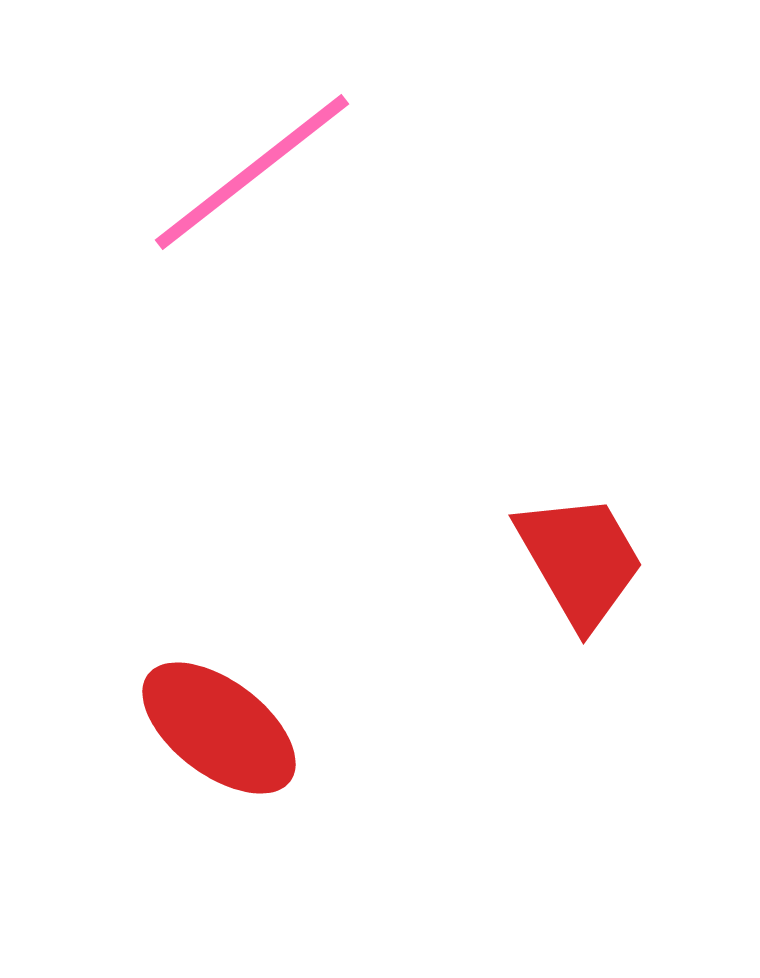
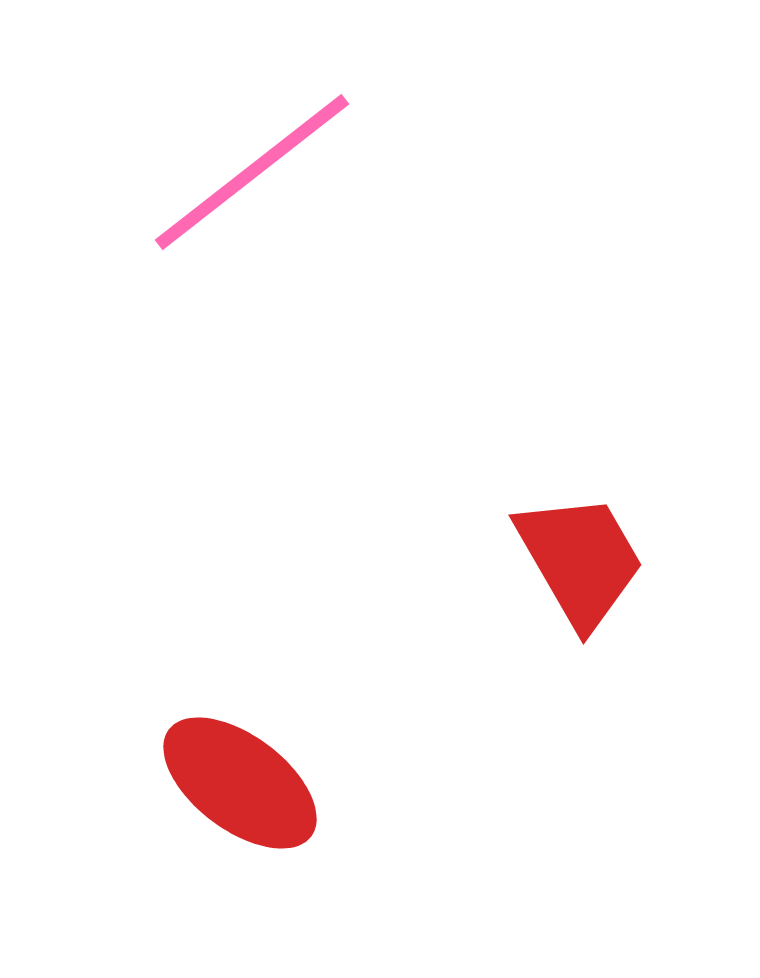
red ellipse: moved 21 px right, 55 px down
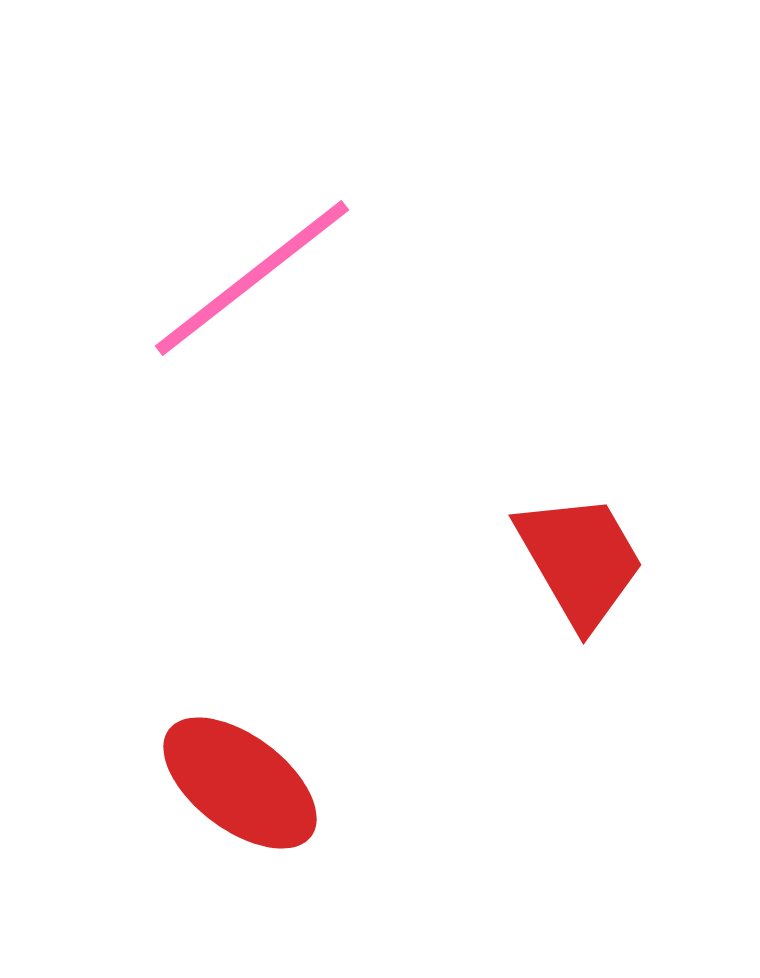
pink line: moved 106 px down
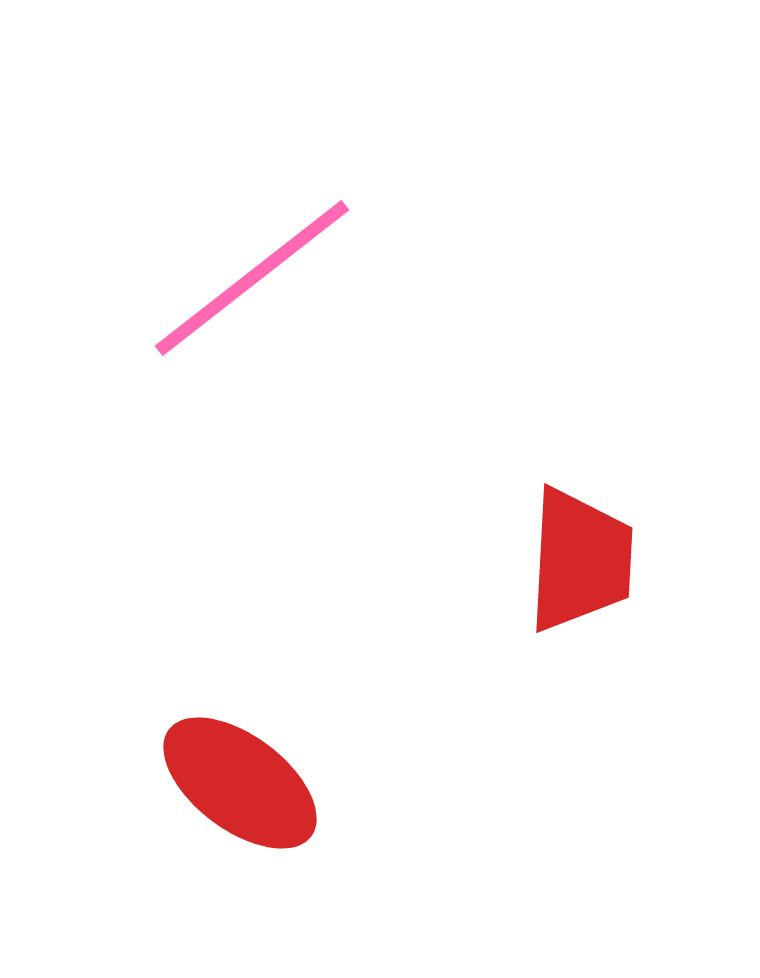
red trapezoid: rotated 33 degrees clockwise
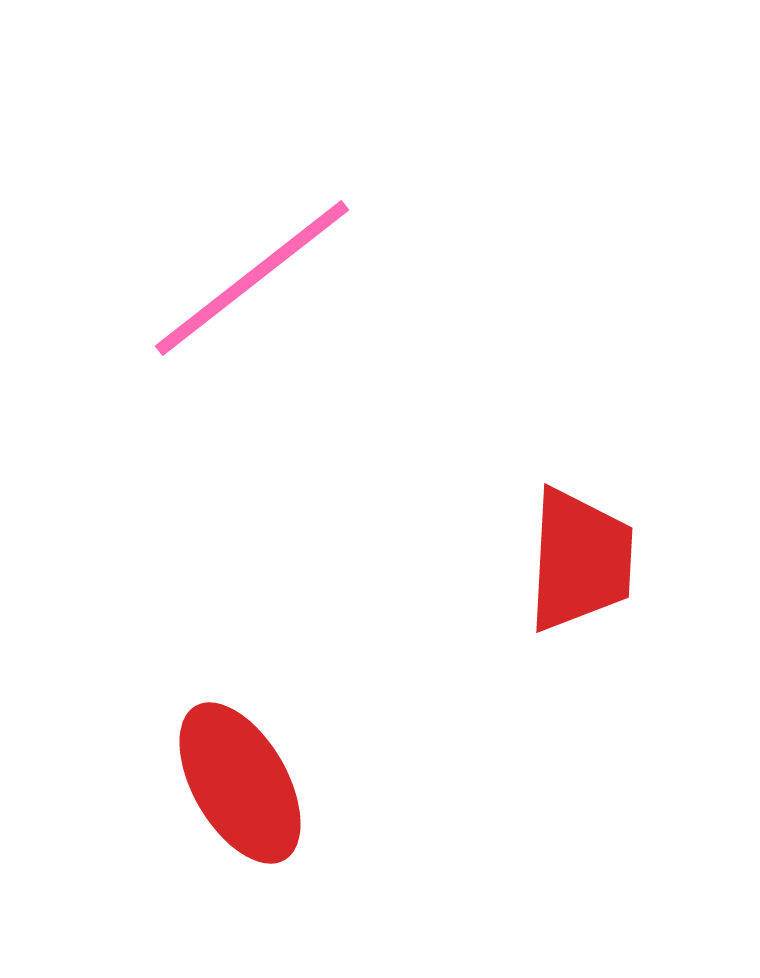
red ellipse: rotated 23 degrees clockwise
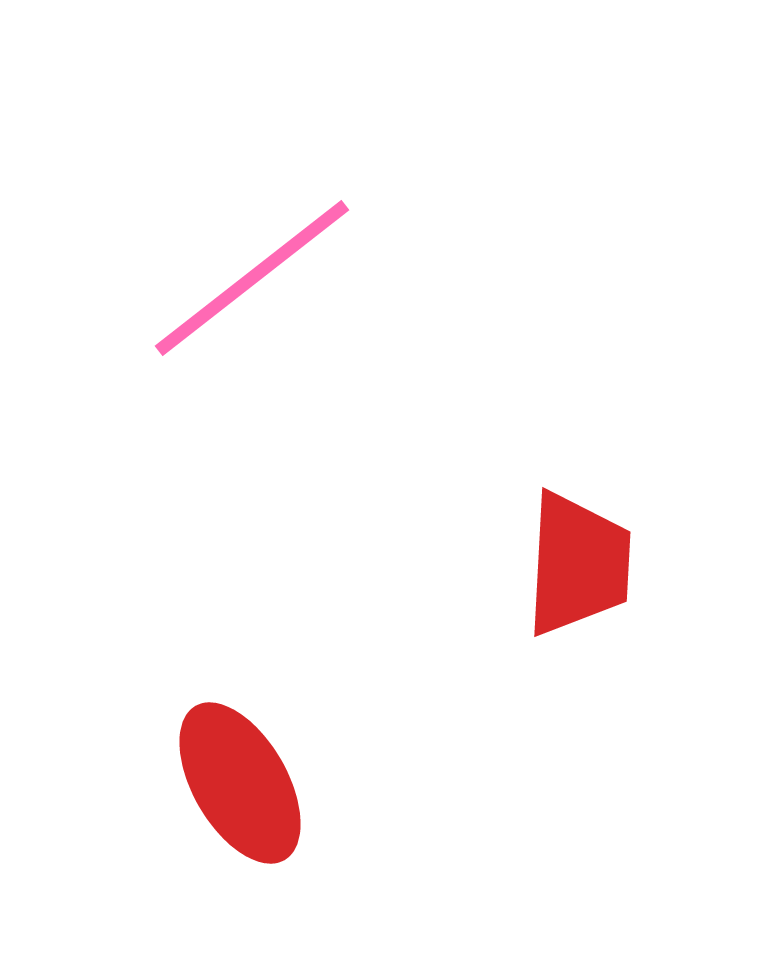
red trapezoid: moved 2 px left, 4 px down
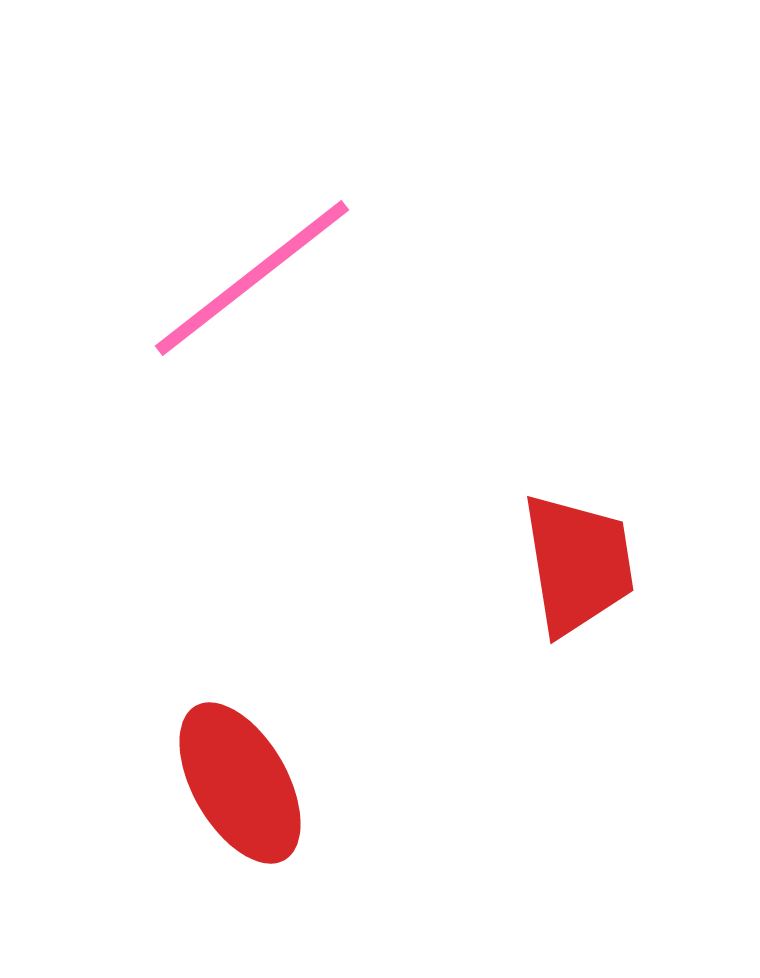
red trapezoid: rotated 12 degrees counterclockwise
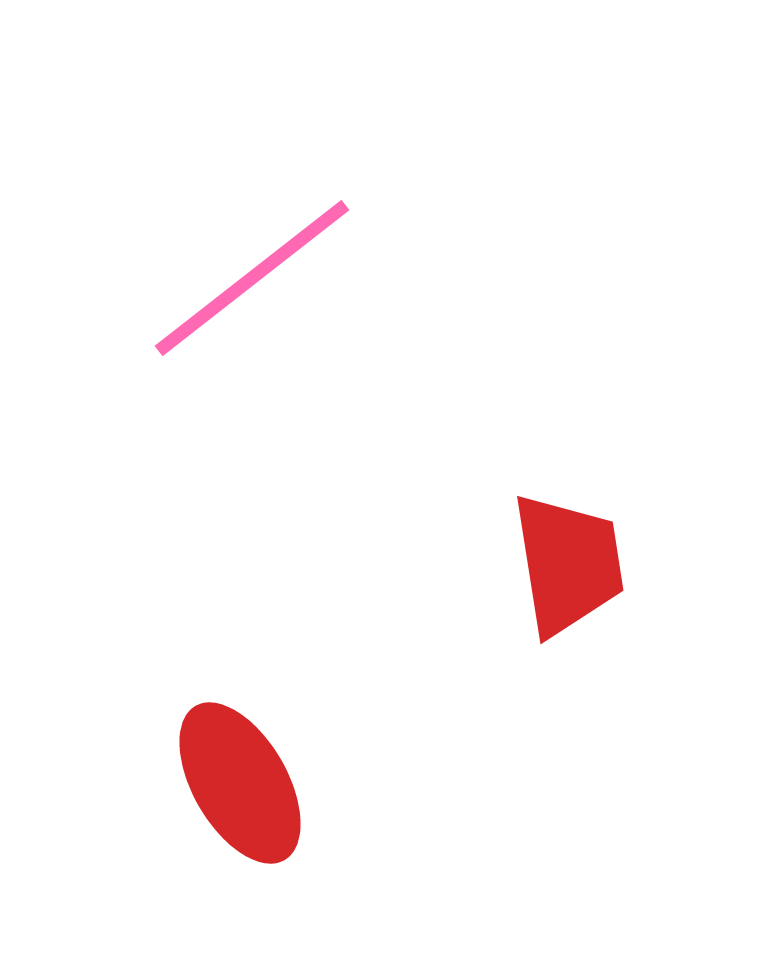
red trapezoid: moved 10 px left
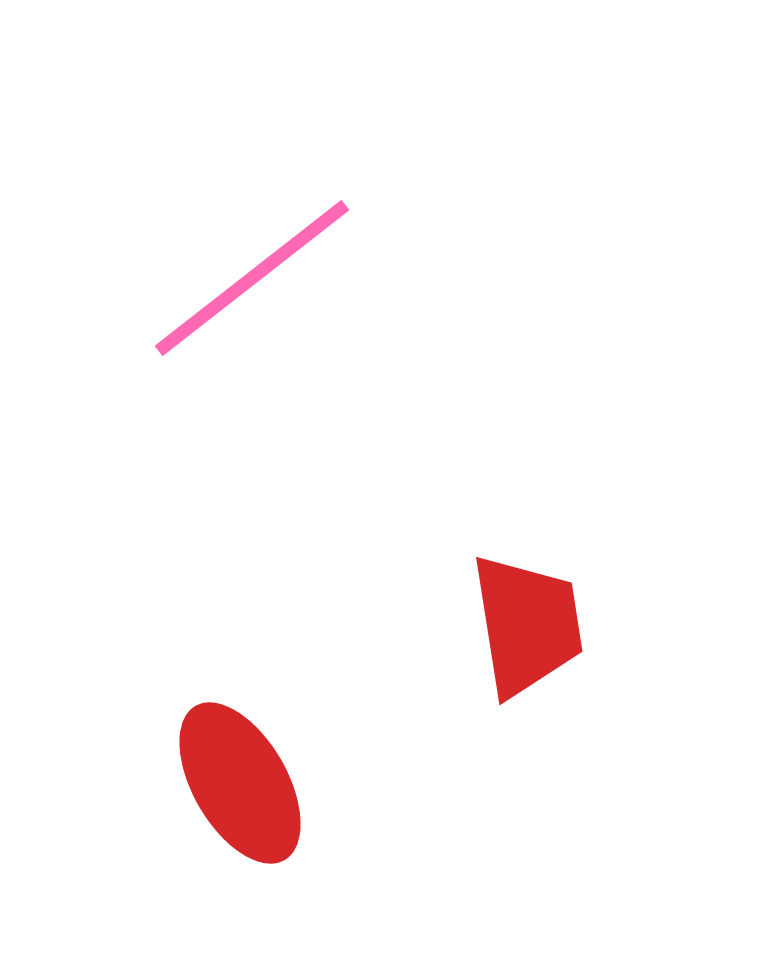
red trapezoid: moved 41 px left, 61 px down
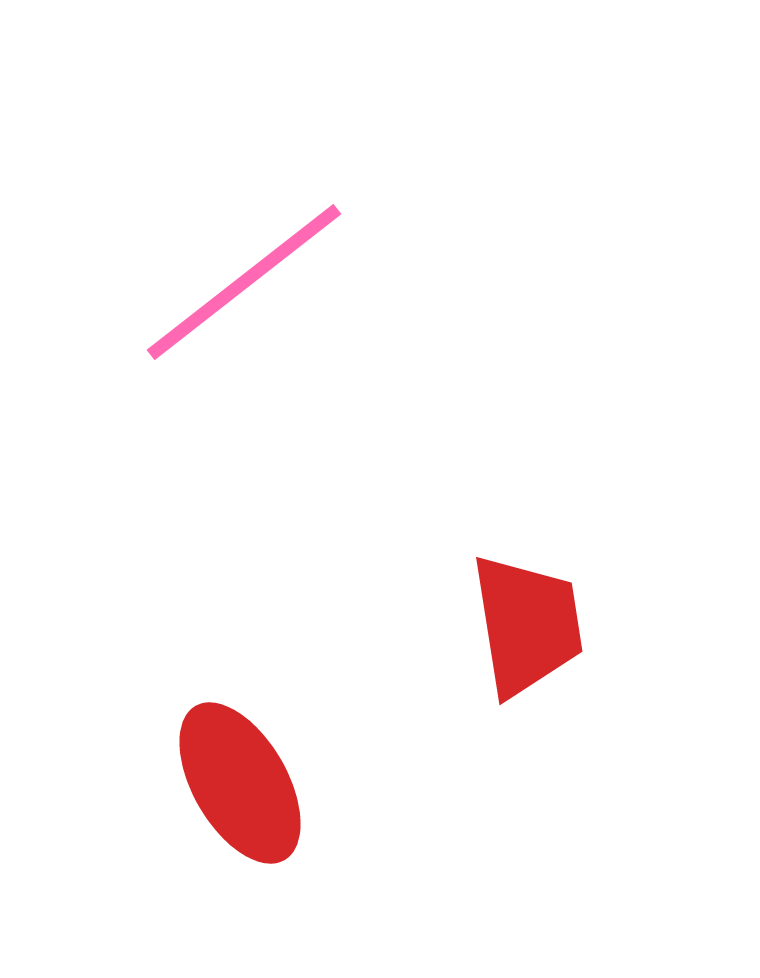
pink line: moved 8 px left, 4 px down
